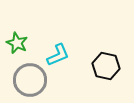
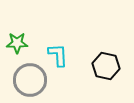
green star: rotated 25 degrees counterclockwise
cyan L-shape: rotated 70 degrees counterclockwise
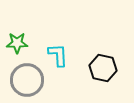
black hexagon: moved 3 px left, 2 px down
gray circle: moved 3 px left
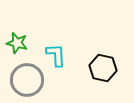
green star: rotated 15 degrees clockwise
cyan L-shape: moved 2 px left
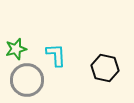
green star: moved 1 px left, 6 px down; rotated 30 degrees counterclockwise
black hexagon: moved 2 px right
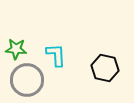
green star: rotated 20 degrees clockwise
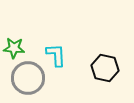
green star: moved 2 px left, 1 px up
gray circle: moved 1 px right, 2 px up
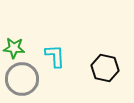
cyan L-shape: moved 1 px left, 1 px down
gray circle: moved 6 px left, 1 px down
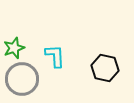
green star: rotated 25 degrees counterclockwise
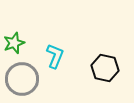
green star: moved 5 px up
cyan L-shape: rotated 25 degrees clockwise
